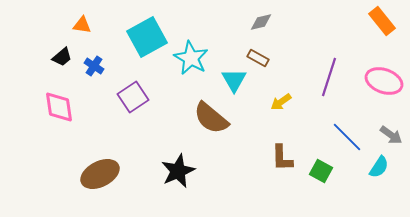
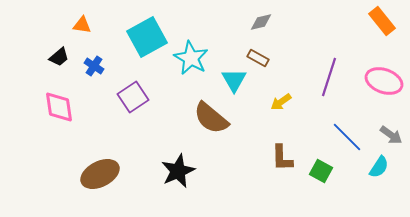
black trapezoid: moved 3 px left
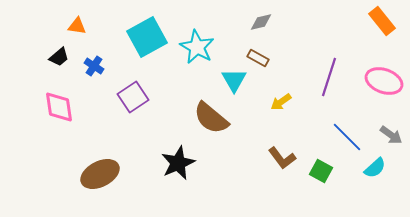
orange triangle: moved 5 px left, 1 px down
cyan star: moved 6 px right, 11 px up
brown L-shape: rotated 36 degrees counterclockwise
cyan semicircle: moved 4 px left, 1 px down; rotated 15 degrees clockwise
black star: moved 8 px up
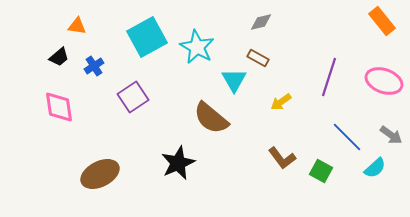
blue cross: rotated 24 degrees clockwise
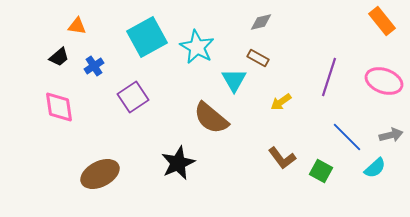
gray arrow: rotated 50 degrees counterclockwise
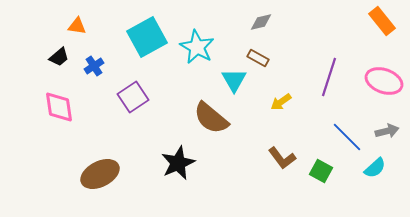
gray arrow: moved 4 px left, 4 px up
